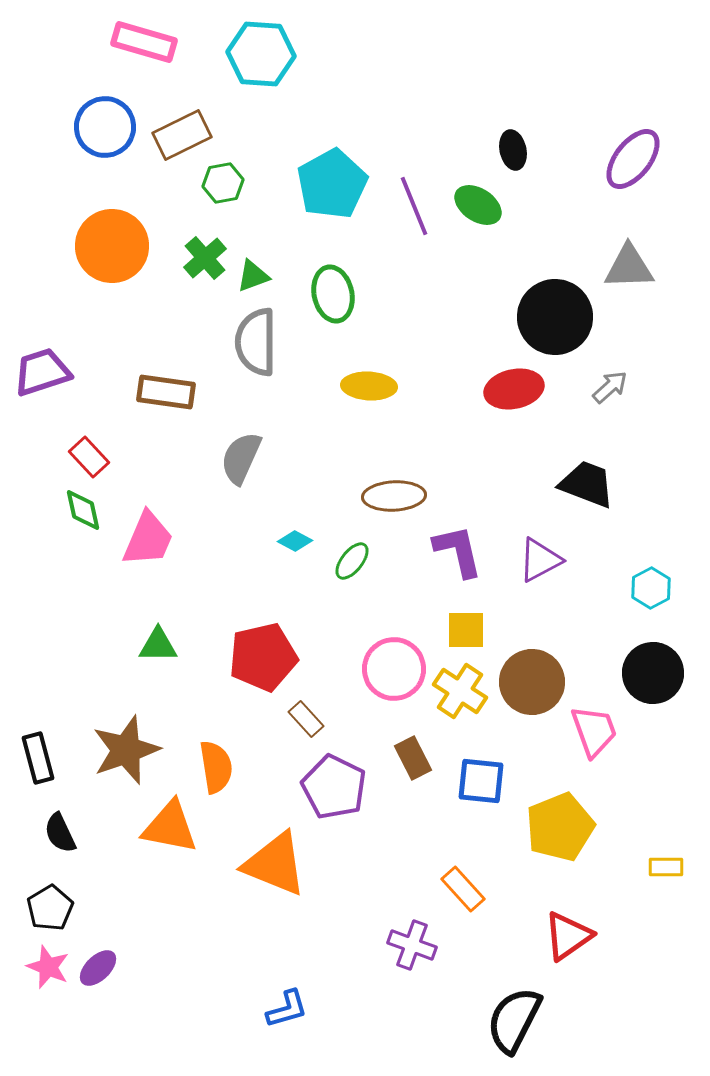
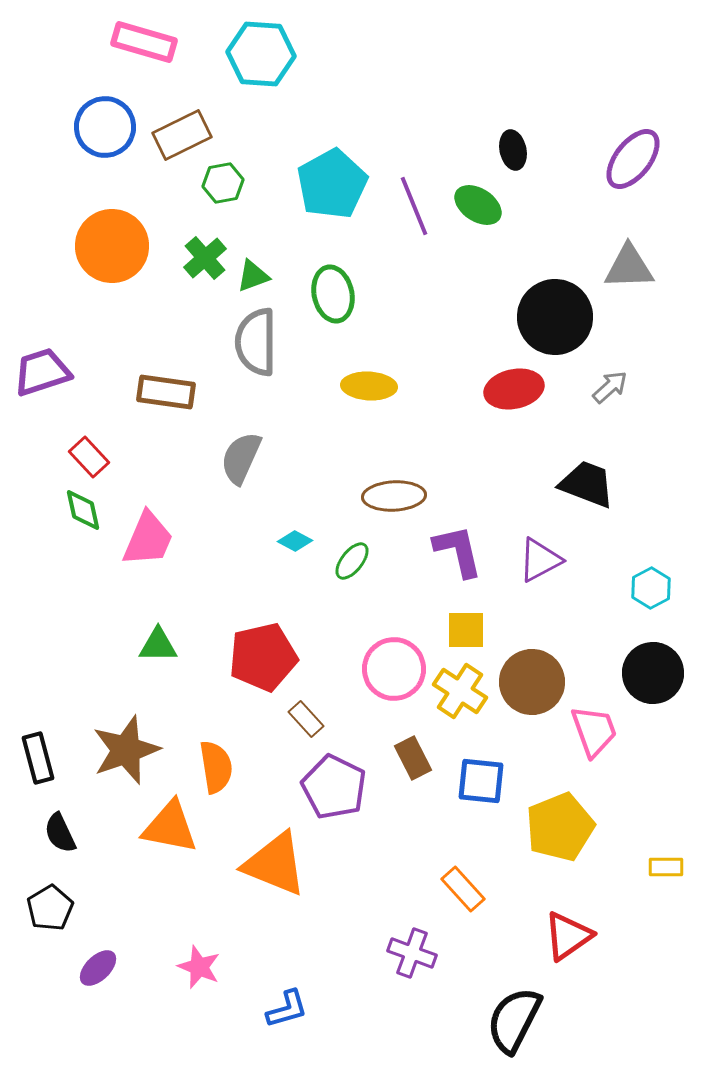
purple cross at (412, 945): moved 8 px down
pink star at (48, 967): moved 151 px right
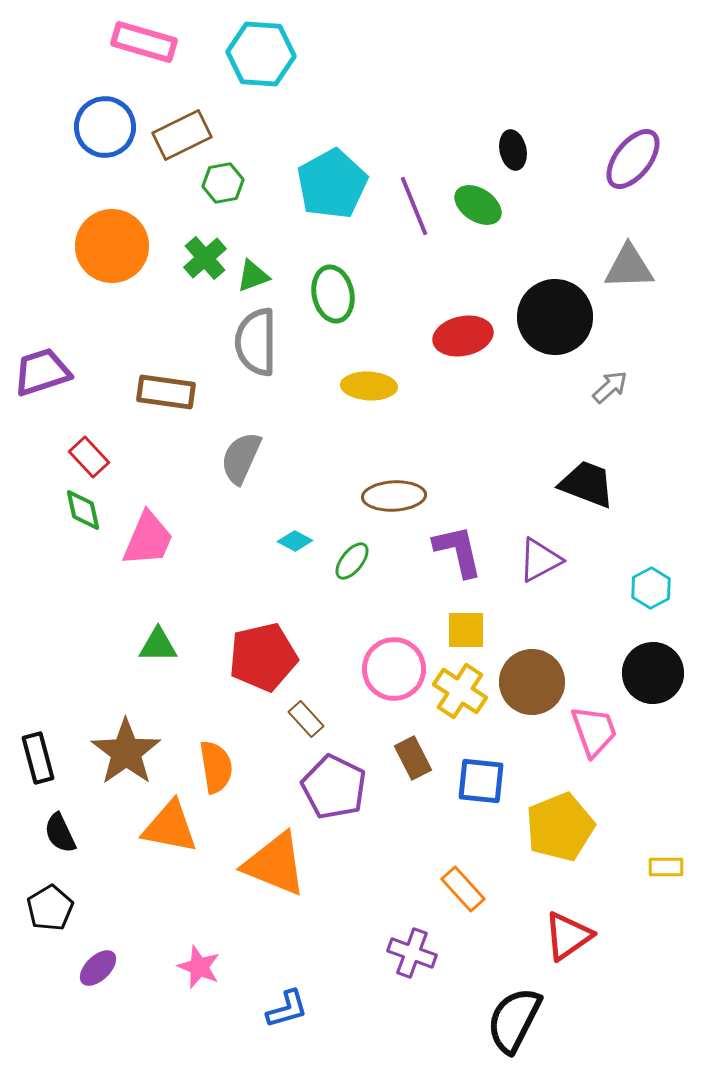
red ellipse at (514, 389): moved 51 px left, 53 px up
brown star at (126, 750): moved 2 px down; rotated 16 degrees counterclockwise
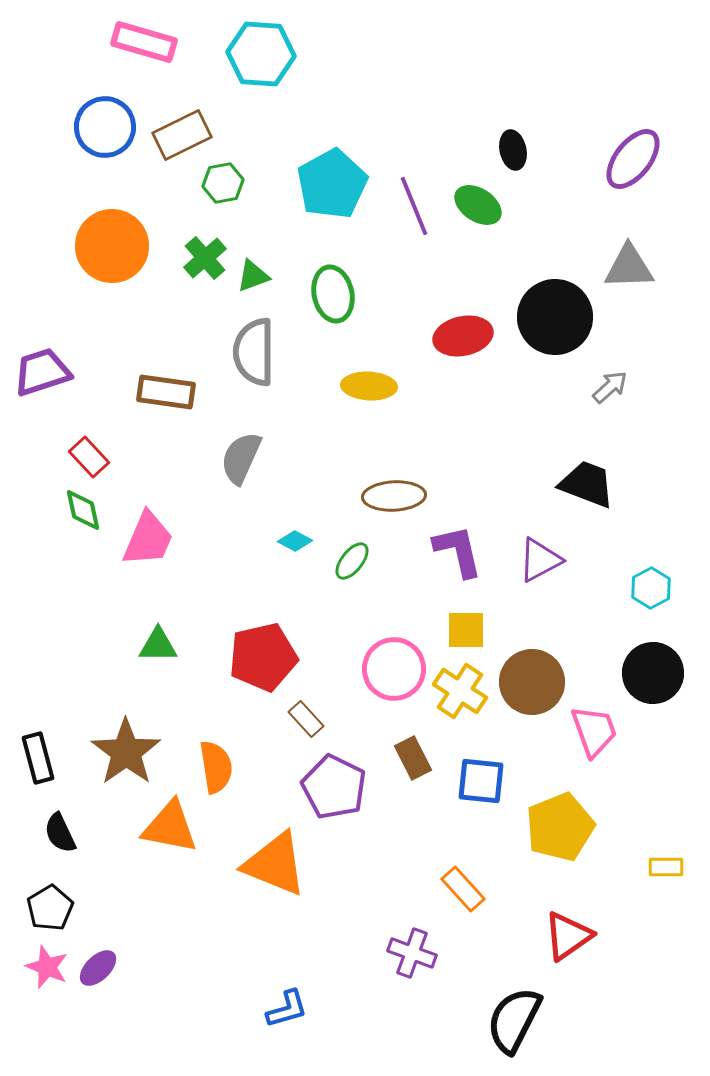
gray semicircle at (256, 342): moved 2 px left, 10 px down
pink star at (199, 967): moved 152 px left
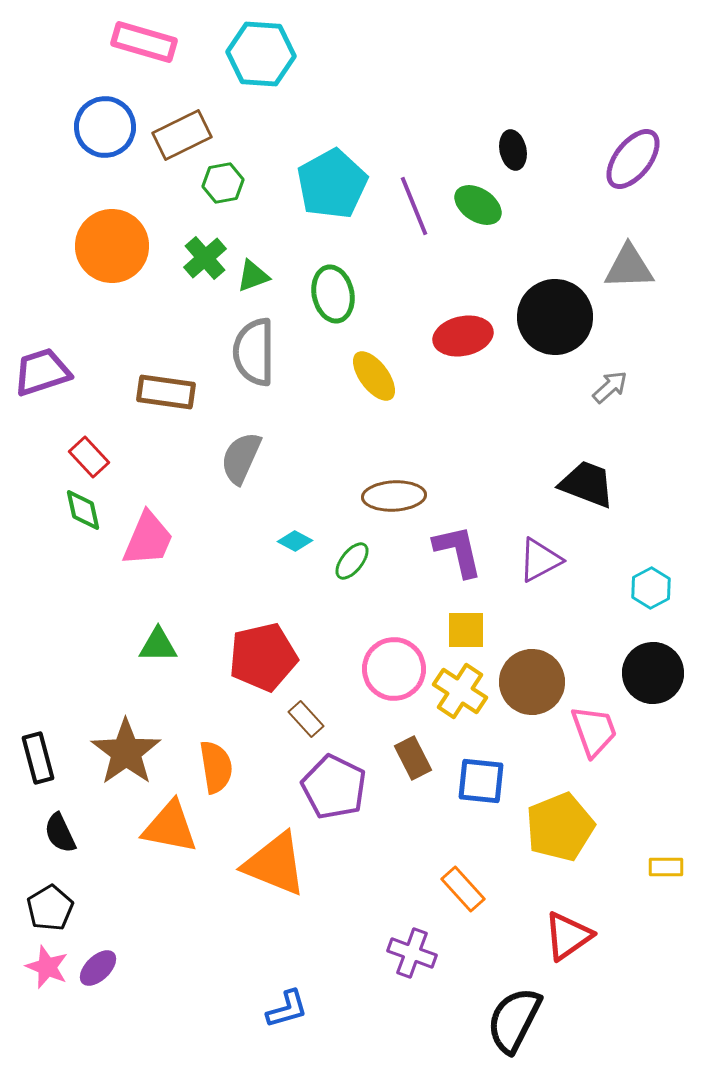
yellow ellipse at (369, 386): moved 5 px right, 10 px up; rotated 50 degrees clockwise
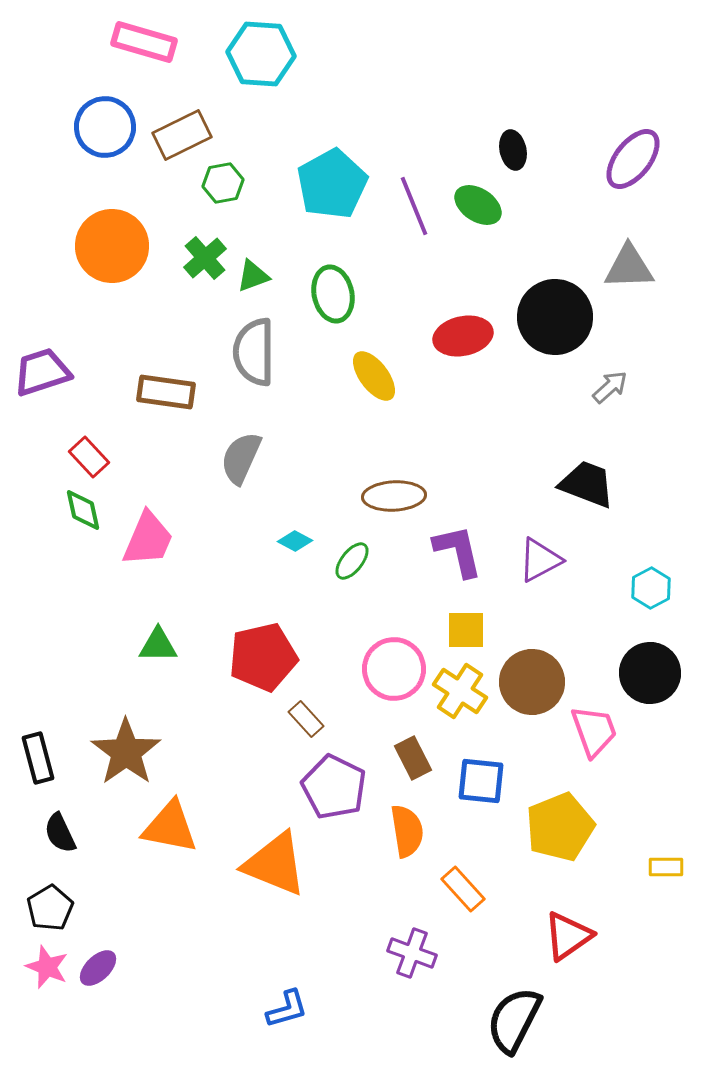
black circle at (653, 673): moved 3 px left
orange semicircle at (216, 767): moved 191 px right, 64 px down
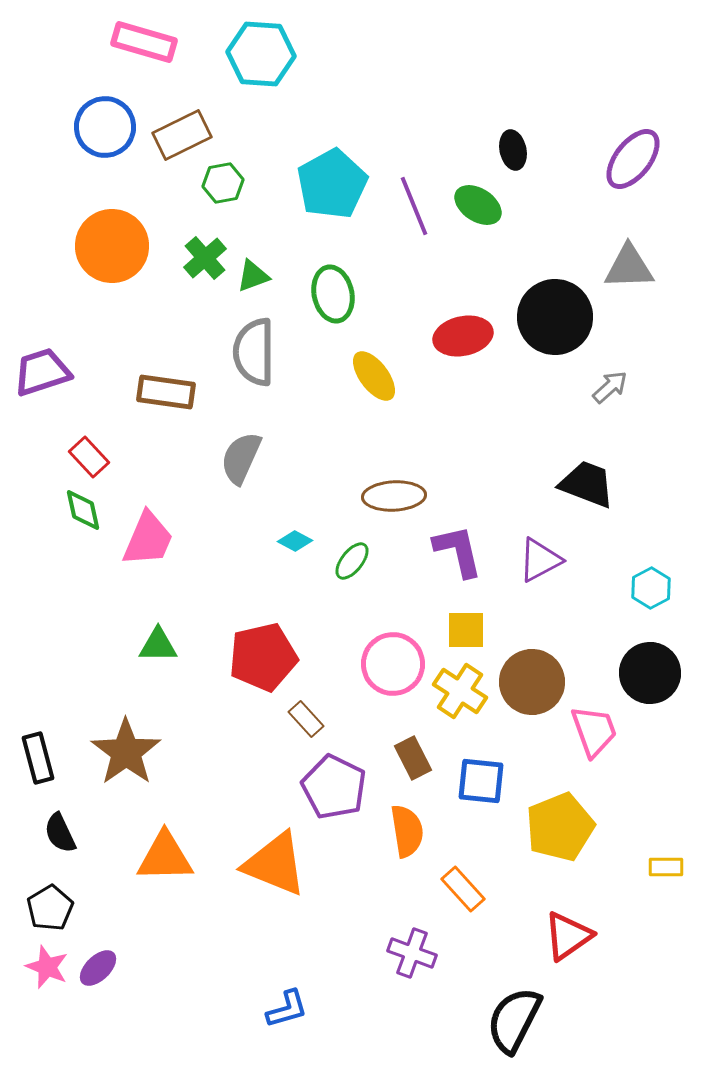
pink circle at (394, 669): moved 1 px left, 5 px up
orange triangle at (170, 827): moved 5 px left, 30 px down; rotated 12 degrees counterclockwise
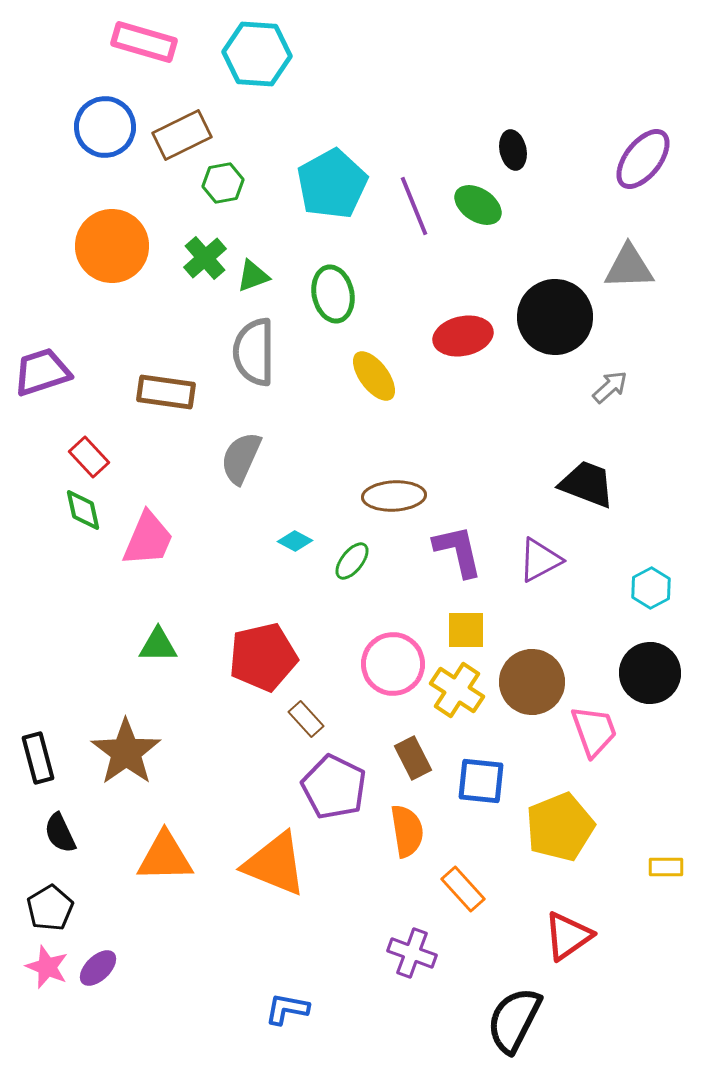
cyan hexagon at (261, 54): moved 4 px left
purple ellipse at (633, 159): moved 10 px right
yellow cross at (460, 691): moved 3 px left, 1 px up
blue L-shape at (287, 1009): rotated 153 degrees counterclockwise
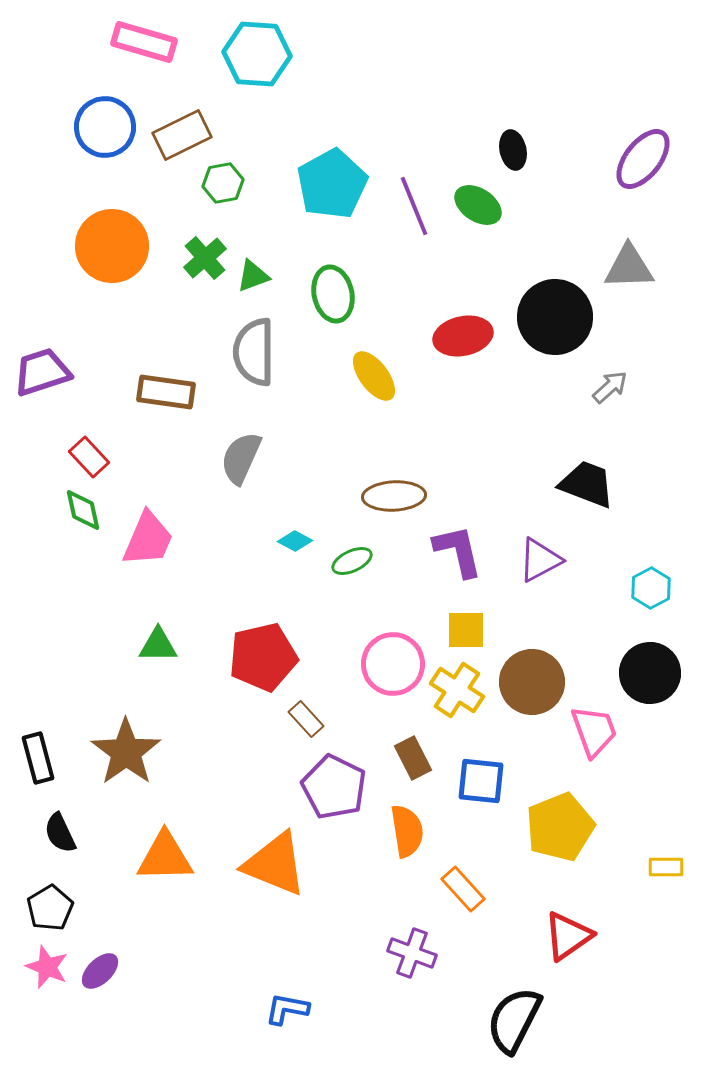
green ellipse at (352, 561): rotated 27 degrees clockwise
purple ellipse at (98, 968): moved 2 px right, 3 px down
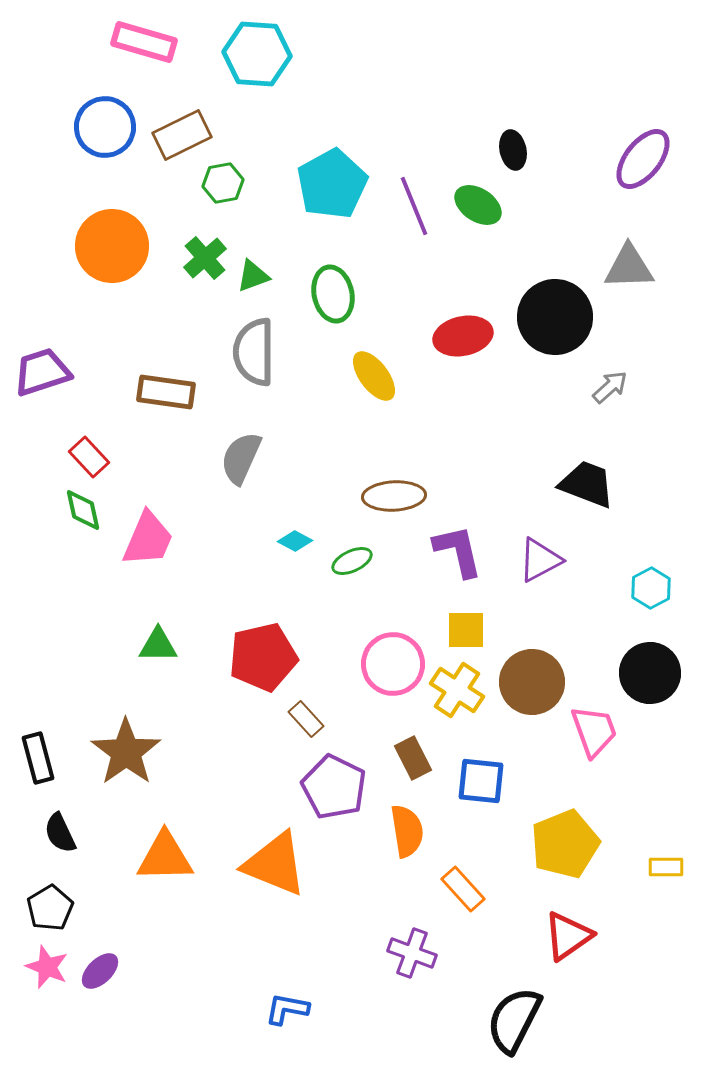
yellow pentagon at (560, 827): moved 5 px right, 17 px down
